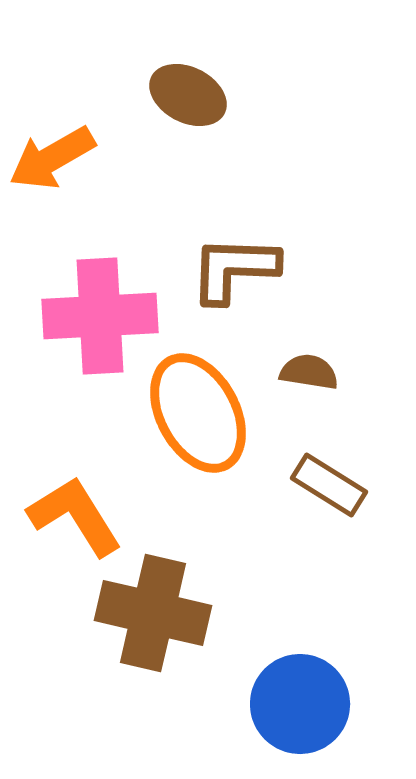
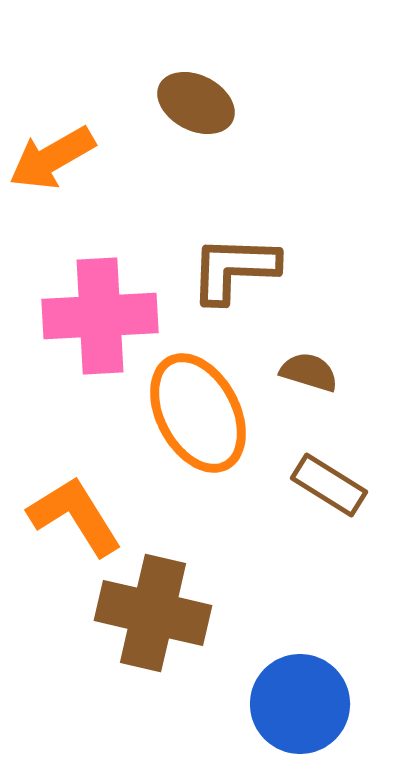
brown ellipse: moved 8 px right, 8 px down
brown semicircle: rotated 8 degrees clockwise
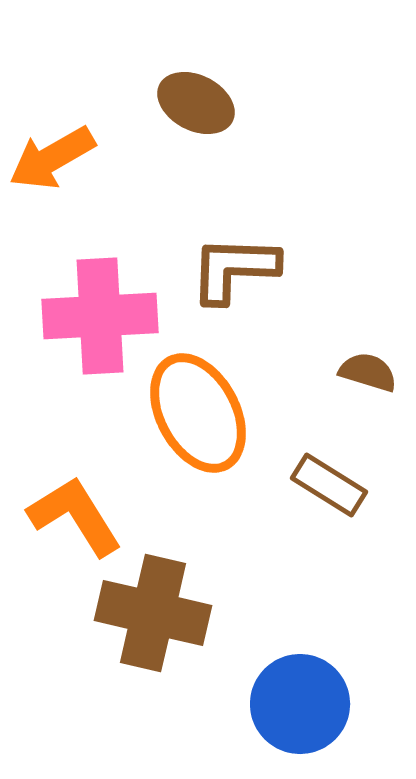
brown semicircle: moved 59 px right
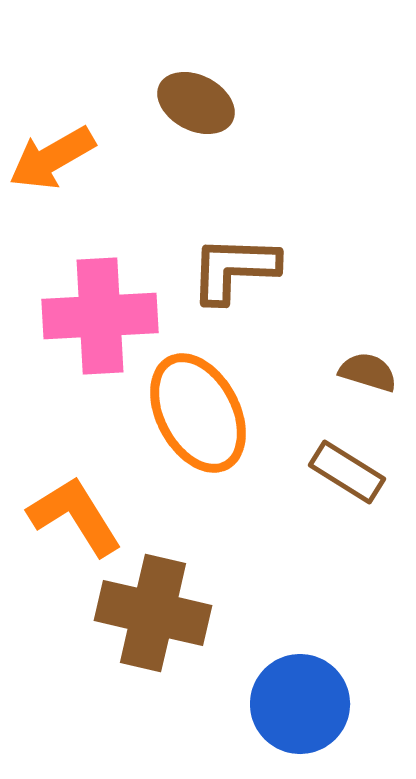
brown rectangle: moved 18 px right, 13 px up
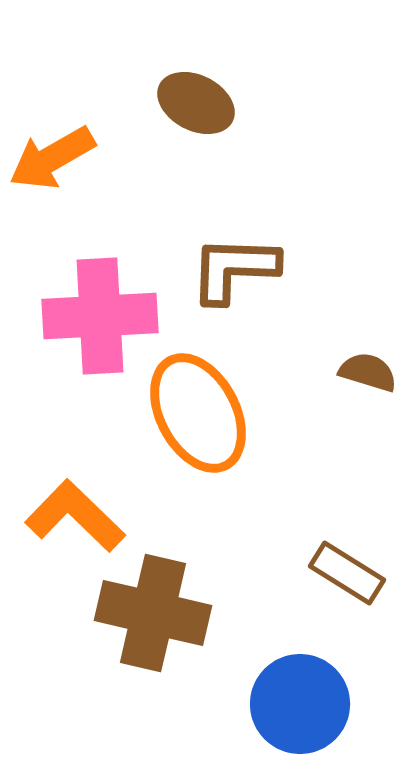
brown rectangle: moved 101 px down
orange L-shape: rotated 14 degrees counterclockwise
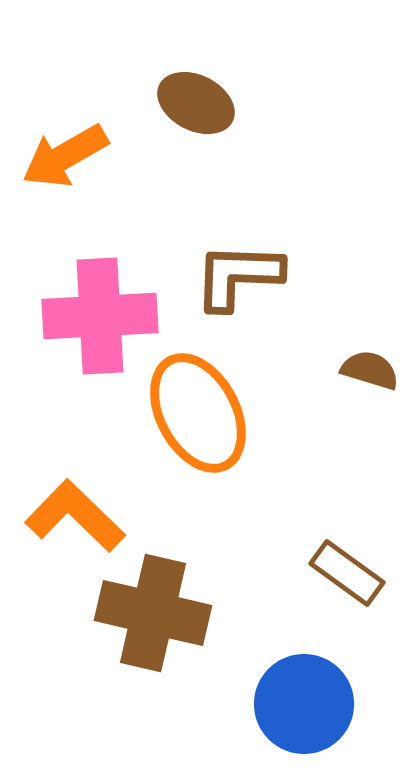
orange arrow: moved 13 px right, 2 px up
brown L-shape: moved 4 px right, 7 px down
brown semicircle: moved 2 px right, 2 px up
brown rectangle: rotated 4 degrees clockwise
blue circle: moved 4 px right
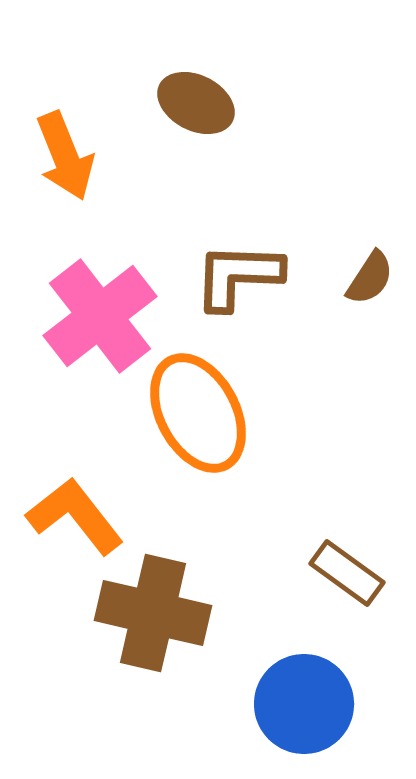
orange arrow: rotated 82 degrees counterclockwise
pink cross: rotated 35 degrees counterclockwise
brown semicircle: moved 92 px up; rotated 106 degrees clockwise
orange L-shape: rotated 8 degrees clockwise
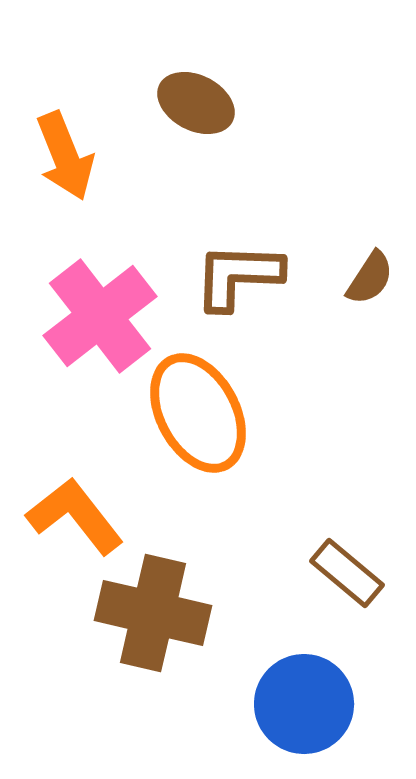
brown rectangle: rotated 4 degrees clockwise
